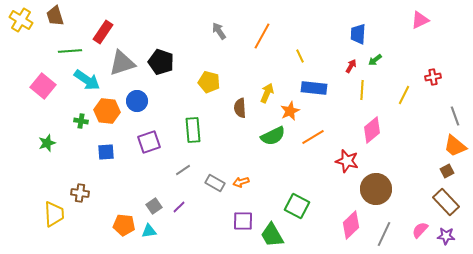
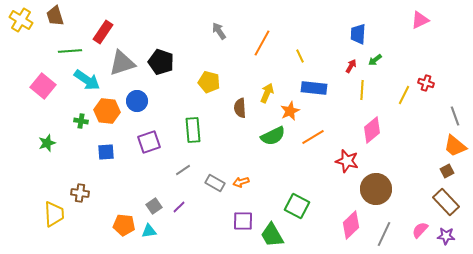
orange line at (262, 36): moved 7 px down
red cross at (433, 77): moved 7 px left, 6 px down; rotated 28 degrees clockwise
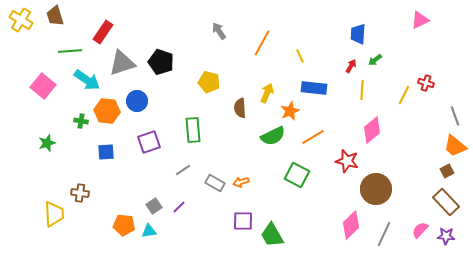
green square at (297, 206): moved 31 px up
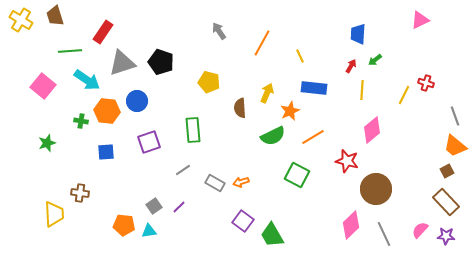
purple square at (243, 221): rotated 35 degrees clockwise
gray line at (384, 234): rotated 50 degrees counterclockwise
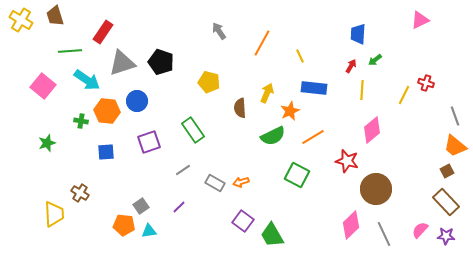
green rectangle at (193, 130): rotated 30 degrees counterclockwise
brown cross at (80, 193): rotated 24 degrees clockwise
gray square at (154, 206): moved 13 px left
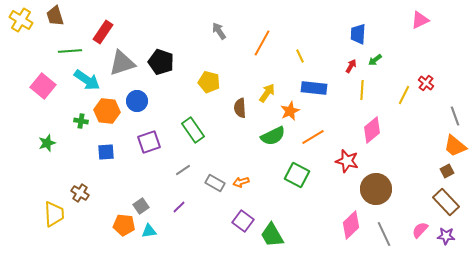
red cross at (426, 83): rotated 21 degrees clockwise
yellow arrow at (267, 93): rotated 12 degrees clockwise
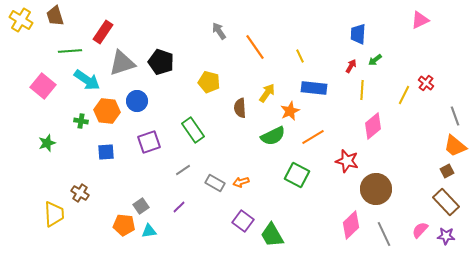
orange line at (262, 43): moved 7 px left, 4 px down; rotated 64 degrees counterclockwise
pink diamond at (372, 130): moved 1 px right, 4 px up
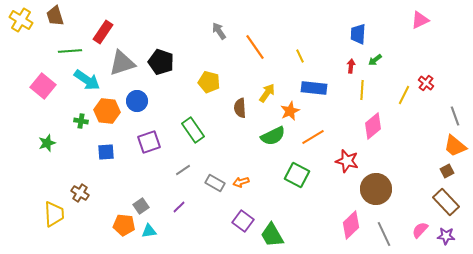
red arrow at (351, 66): rotated 24 degrees counterclockwise
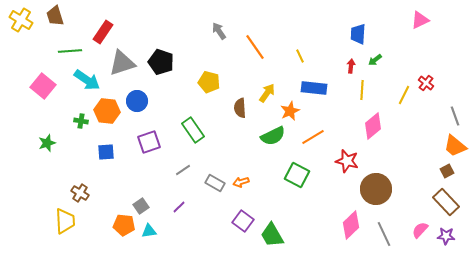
yellow trapezoid at (54, 214): moved 11 px right, 7 px down
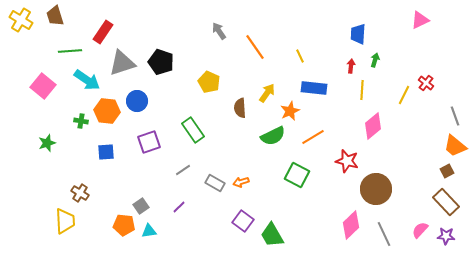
green arrow at (375, 60): rotated 144 degrees clockwise
yellow pentagon at (209, 82): rotated 10 degrees clockwise
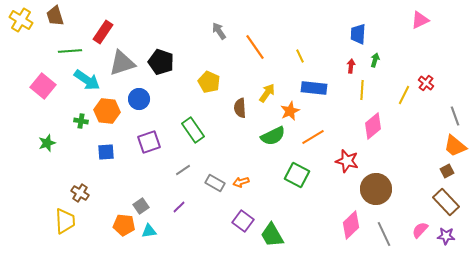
blue circle at (137, 101): moved 2 px right, 2 px up
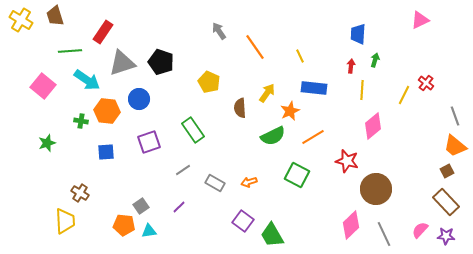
orange arrow at (241, 182): moved 8 px right
